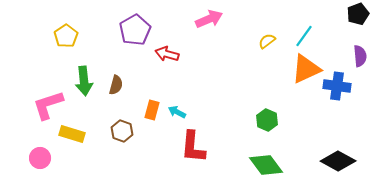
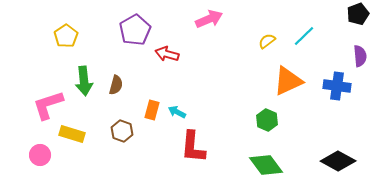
cyan line: rotated 10 degrees clockwise
orange triangle: moved 18 px left, 12 px down
pink circle: moved 3 px up
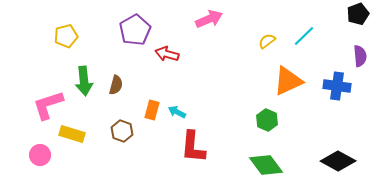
yellow pentagon: rotated 20 degrees clockwise
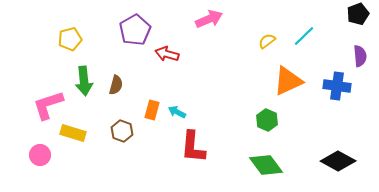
yellow pentagon: moved 4 px right, 3 px down
yellow rectangle: moved 1 px right, 1 px up
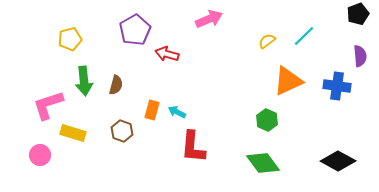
green diamond: moved 3 px left, 2 px up
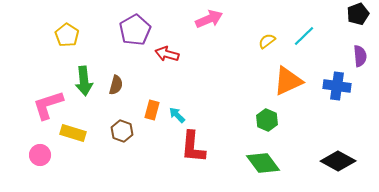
yellow pentagon: moved 3 px left, 4 px up; rotated 25 degrees counterclockwise
cyan arrow: moved 3 px down; rotated 18 degrees clockwise
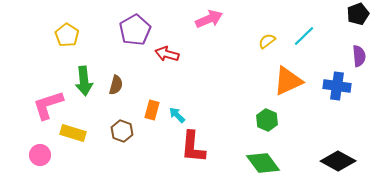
purple semicircle: moved 1 px left
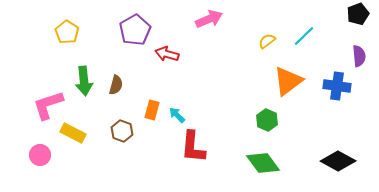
yellow pentagon: moved 3 px up
orange triangle: rotated 12 degrees counterclockwise
yellow rectangle: rotated 10 degrees clockwise
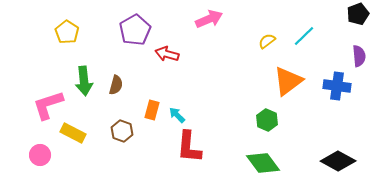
red L-shape: moved 4 px left
